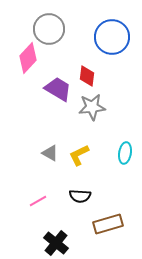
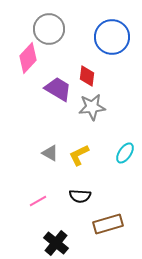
cyan ellipse: rotated 25 degrees clockwise
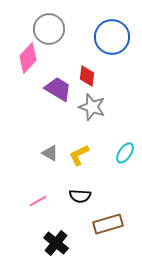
gray star: rotated 24 degrees clockwise
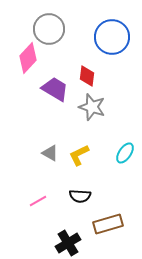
purple trapezoid: moved 3 px left
black cross: moved 12 px right; rotated 20 degrees clockwise
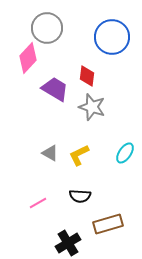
gray circle: moved 2 px left, 1 px up
pink line: moved 2 px down
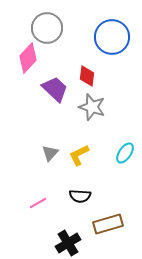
purple trapezoid: rotated 12 degrees clockwise
gray triangle: rotated 42 degrees clockwise
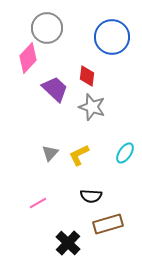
black semicircle: moved 11 px right
black cross: rotated 15 degrees counterclockwise
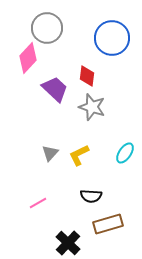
blue circle: moved 1 px down
